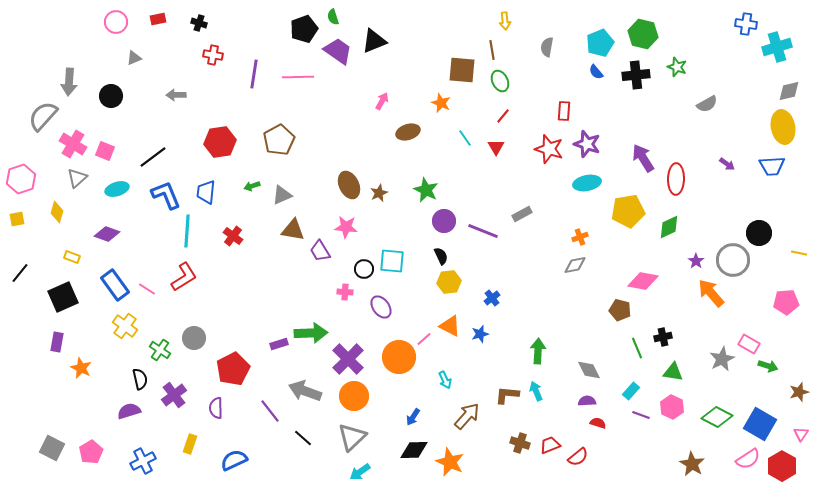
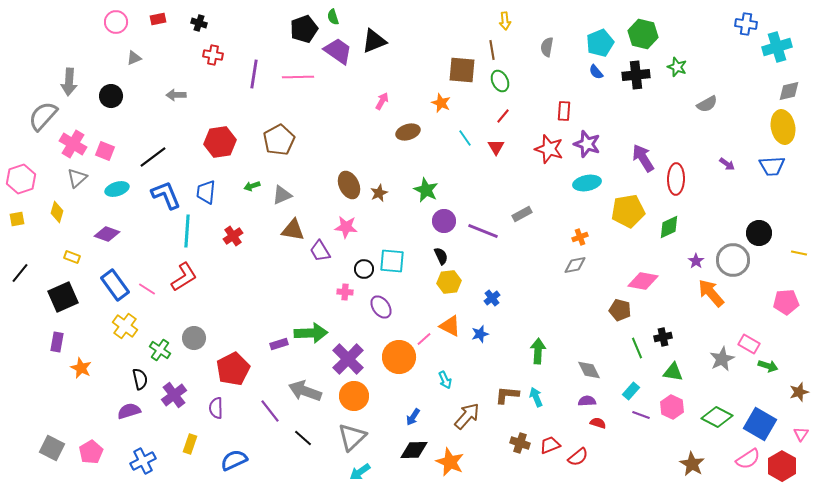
red cross at (233, 236): rotated 18 degrees clockwise
cyan arrow at (536, 391): moved 6 px down
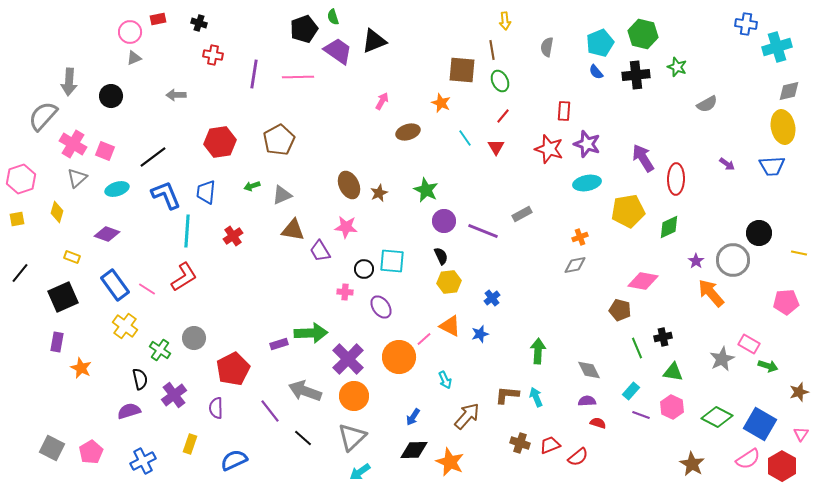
pink circle at (116, 22): moved 14 px right, 10 px down
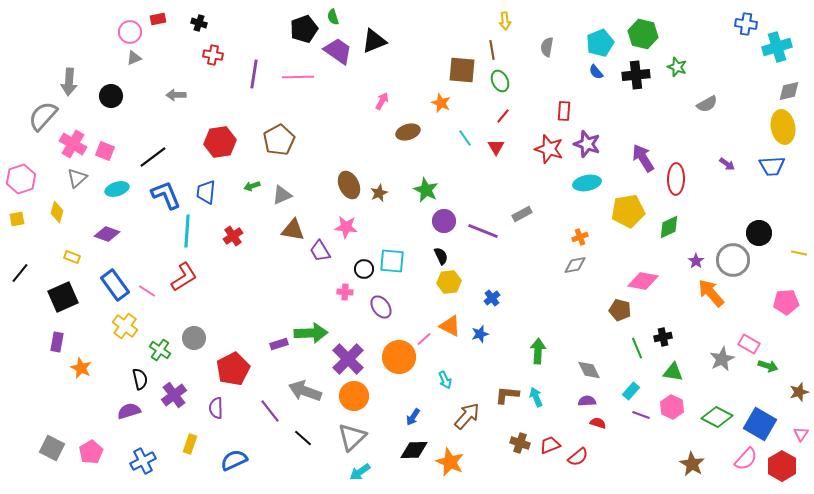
pink line at (147, 289): moved 2 px down
pink semicircle at (748, 459): moved 2 px left; rotated 15 degrees counterclockwise
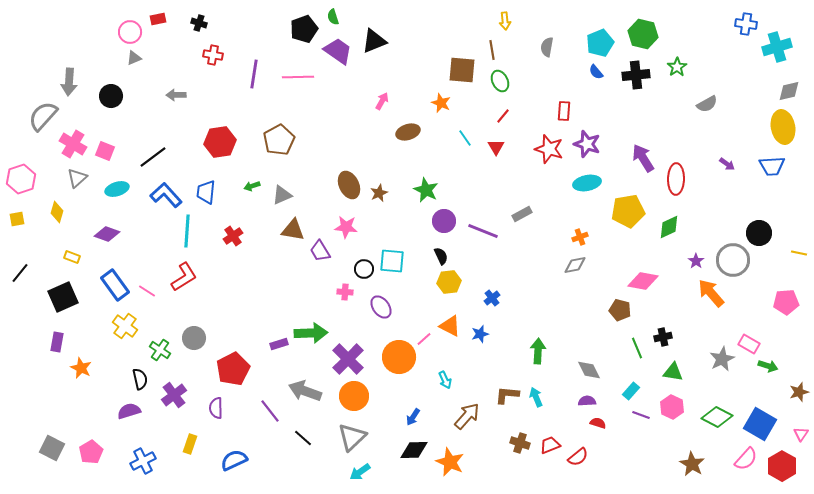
green star at (677, 67): rotated 18 degrees clockwise
blue L-shape at (166, 195): rotated 20 degrees counterclockwise
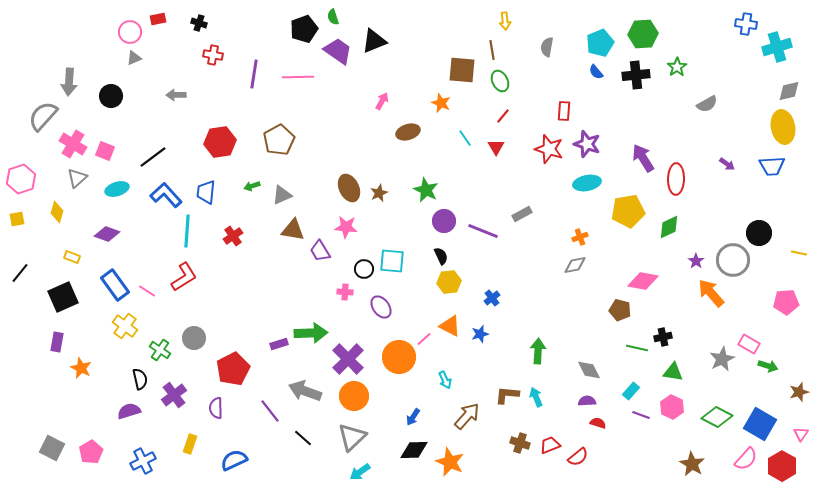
green hexagon at (643, 34): rotated 16 degrees counterclockwise
brown ellipse at (349, 185): moved 3 px down
green line at (637, 348): rotated 55 degrees counterclockwise
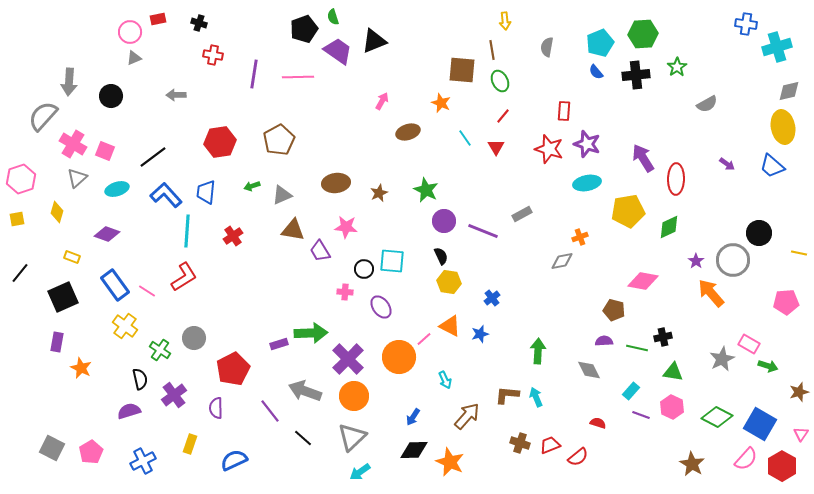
blue trapezoid at (772, 166): rotated 44 degrees clockwise
brown ellipse at (349, 188): moved 13 px left, 5 px up; rotated 72 degrees counterclockwise
gray diamond at (575, 265): moved 13 px left, 4 px up
yellow hexagon at (449, 282): rotated 15 degrees clockwise
brown pentagon at (620, 310): moved 6 px left
purple semicircle at (587, 401): moved 17 px right, 60 px up
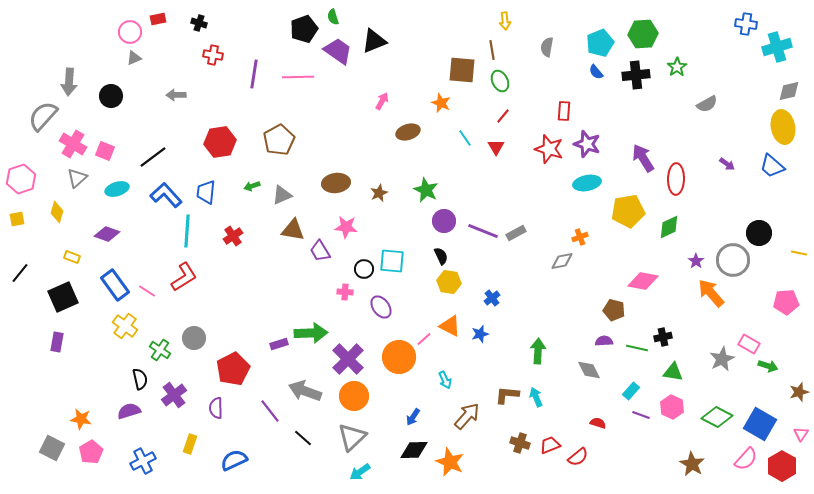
gray rectangle at (522, 214): moved 6 px left, 19 px down
orange star at (81, 368): moved 51 px down; rotated 15 degrees counterclockwise
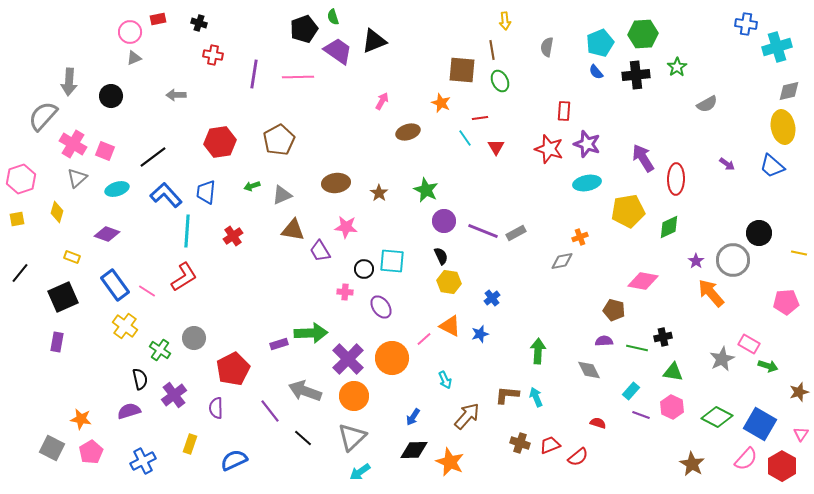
red line at (503, 116): moved 23 px left, 2 px down; rotated 42 degrees clockwise
brown star at (379, 193): rotated 12 degrees counterclockwise
orange circle at (399, 357): moved 7 px left, 1 px down
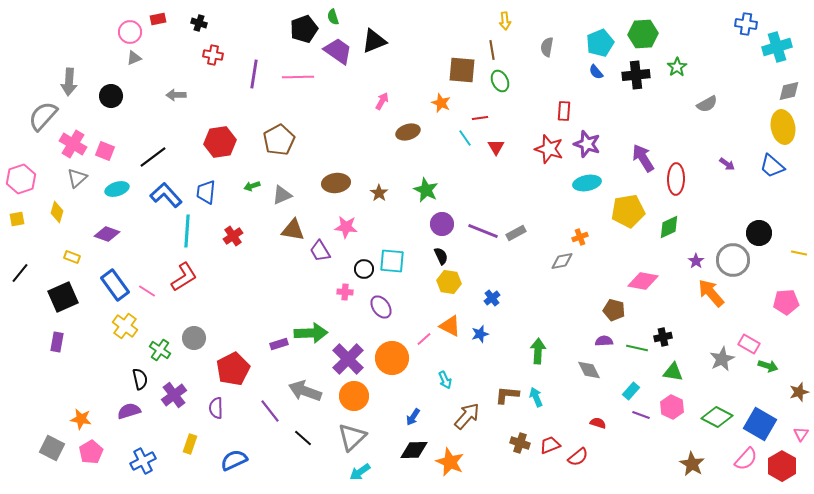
purple circle at (444, 221): moved 2 px left, 3 px down
